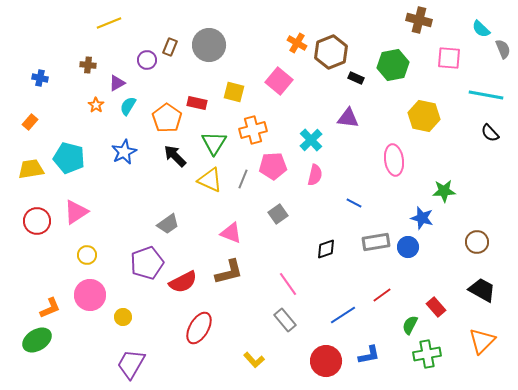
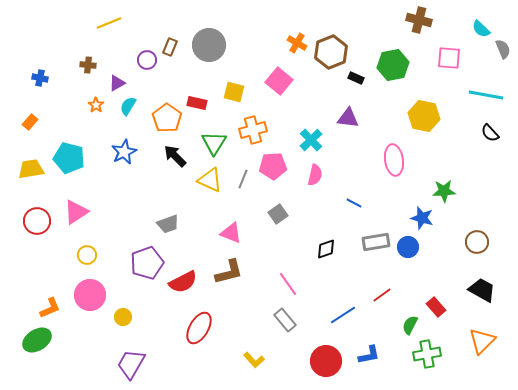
gray trapezoid at (168, 224): rotated 15 degrees clockwise
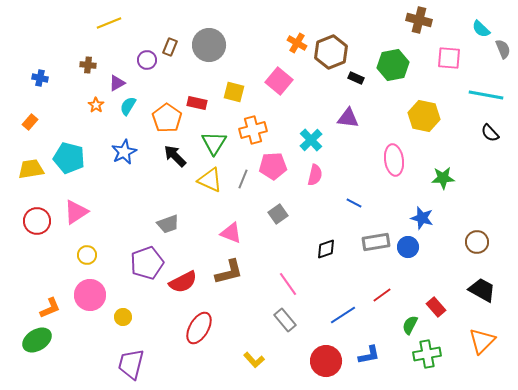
green star at (444, 191): moved 1 px left, 13 px up
purple trapezoid at (131, 364): rotated 16 degrees counterclockwise
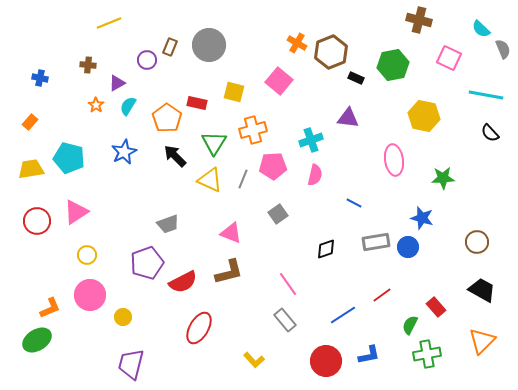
pink square at (449, 58): rotated 20 degrees clockwise
cyan cross at (311, 140): rotated 25 degrees clockwise
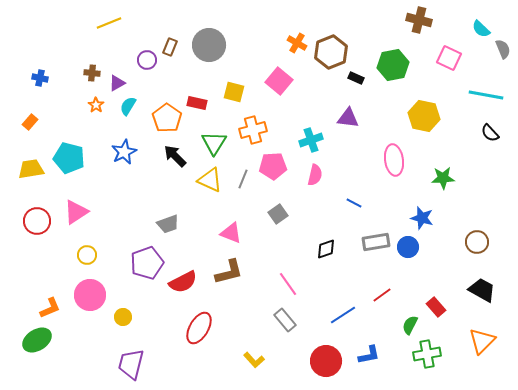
brown cross at (88, 65): moved 4 px right, 8 px down
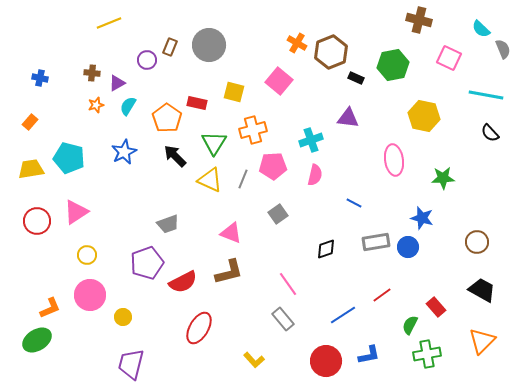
orange star at (96, 105): rotated 21 degrees clockwise
gray rectangle at (285, 320): moved 2 px left, 1 px up
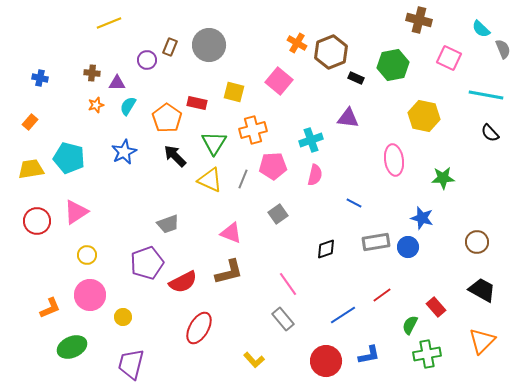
purple triangle at (117, 83): rotated 30 degrees clockwise
green ellipse at (37, 340): moved 35 px right, 7 px down; rotated 8 degrees clockwise
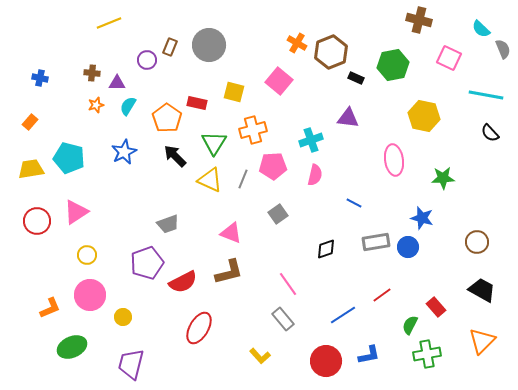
yellow L-shape at (254, 360): moved 6 px right, 4 px up
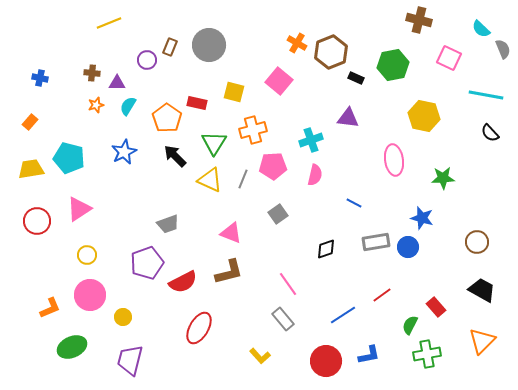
pink triangle at (76, 212): moved 3 px right, 3 px up
purple trapezoid at (131, 364): moved 1 px left, 4 px up
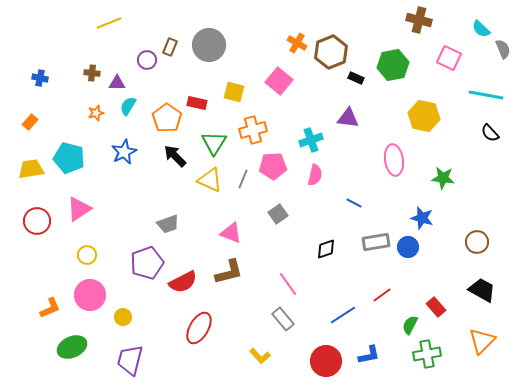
orange star at (96, 105): moved 8 px down
green star at (443, 178): rotated 10 degrees clockwise
